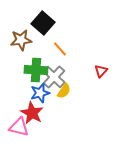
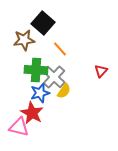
brown star: moved 3 px right
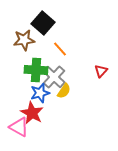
pink triangle: rotated 15 degrees clockwise
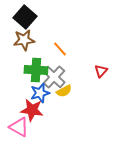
black square: moved 18 px left, 6 px up
yellow semicircle: rotated 28 degrees clockwise
red star: moved 3 px up; rotated 20 degrees counterclockwise
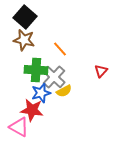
brown star: rotated 20 degrees clockwise
blue star: moved 1 px right
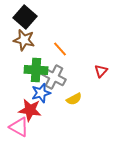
gray cross: rotated 15 degrees counterclockwise
yellow semicircle: moved 10 px right, 8 px down
red star: moved 2 px left
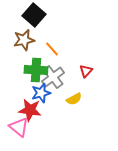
black square: moved 9 px right, 2 px up
brown star: rotated 25 degrees counterclockwise
orange line: moved 8 px left
red triangle: moved 15 px left
gray cross: moved 1 px left; rotated 25 degrees clockwise
pink triangle: rotated 10 degrees clockwise
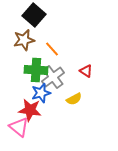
red triangle: rotated 40 degrees counterclockwise
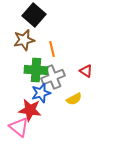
orange line: rotated 28 degrees clockwise
gray cross: rotated 15 degrees clockwise
